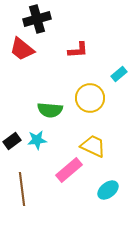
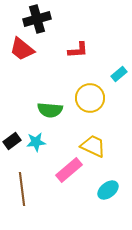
cyan star: moved 1 px left, 2 px down
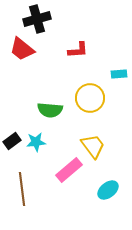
cyan rectangle: rotated 35 degrees clockwise
yellow trapezoid: rotated 28 degrees clockwise
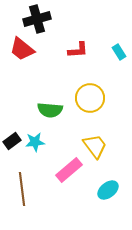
cyan rectangle: moved 22 px up; rotated 63 degrees clockwise
cyan star: moved 1 px left
yellow trapezoid: moved 2 px right
